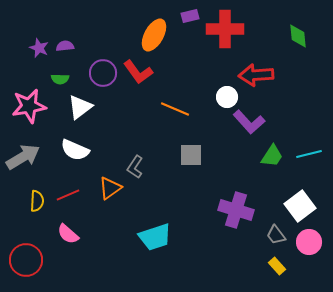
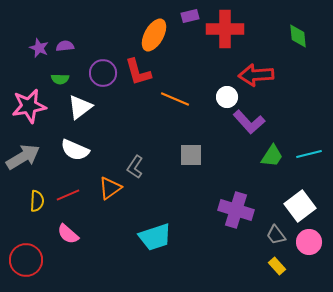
red L-shape: rotated 20 degrees clockwise
orange line: moved 10 px up
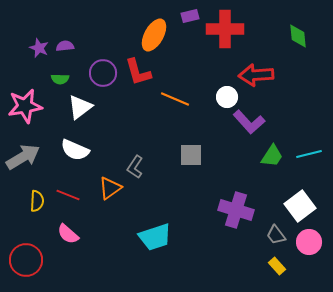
pink star: moved 4 px left
red line: rotated 45 degrees clockwise
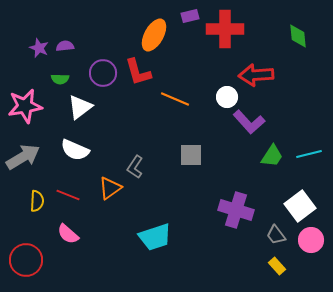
pink circle: moved 2 px right, 2 px up
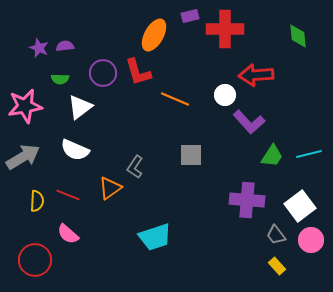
white circle: moved 2 px left, 2 px up
purple cross: moved 11 px right, 10 px up; rotated 12 degrees counterclockwise
red circle: moved 9 px right
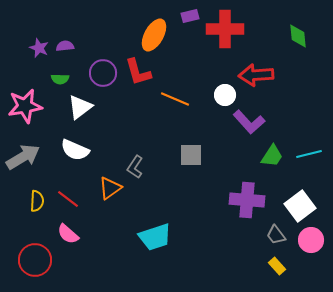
red line: moved 4 px down; rotated 15 degrees clockwise
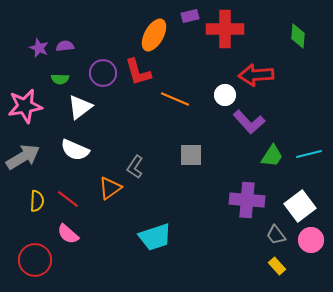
green diamond: rotated 10 degrees clockwise
